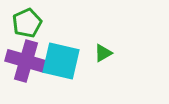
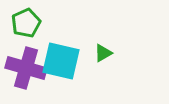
green pentagon: moved 1 px left
purple cross: moved 7 px down
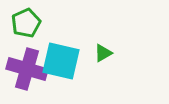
purple cross: moved 1 px right, 1 px down
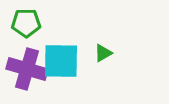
green pentagon: rotated 24 degrees clockwise
cyan square: rotated 12 degrees counterclockwise
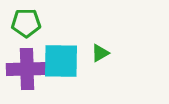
green triangle: moved 3 px left
purple cross: rotated 18 degrees counterclockwise
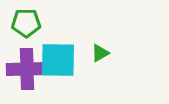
cyan square: moved 3 px left, 1 px up
